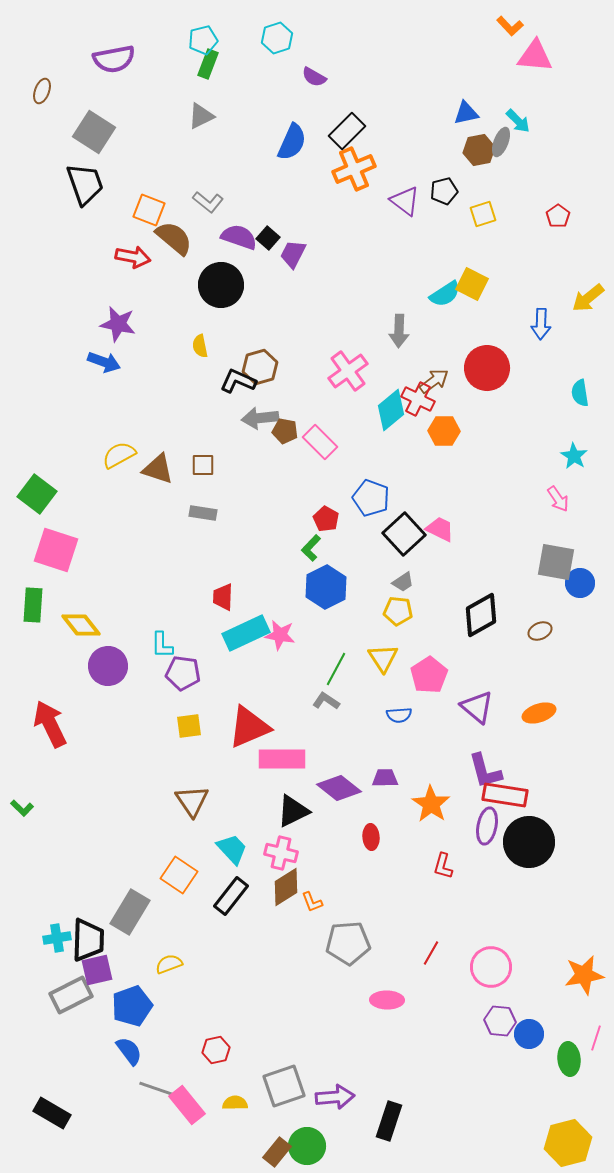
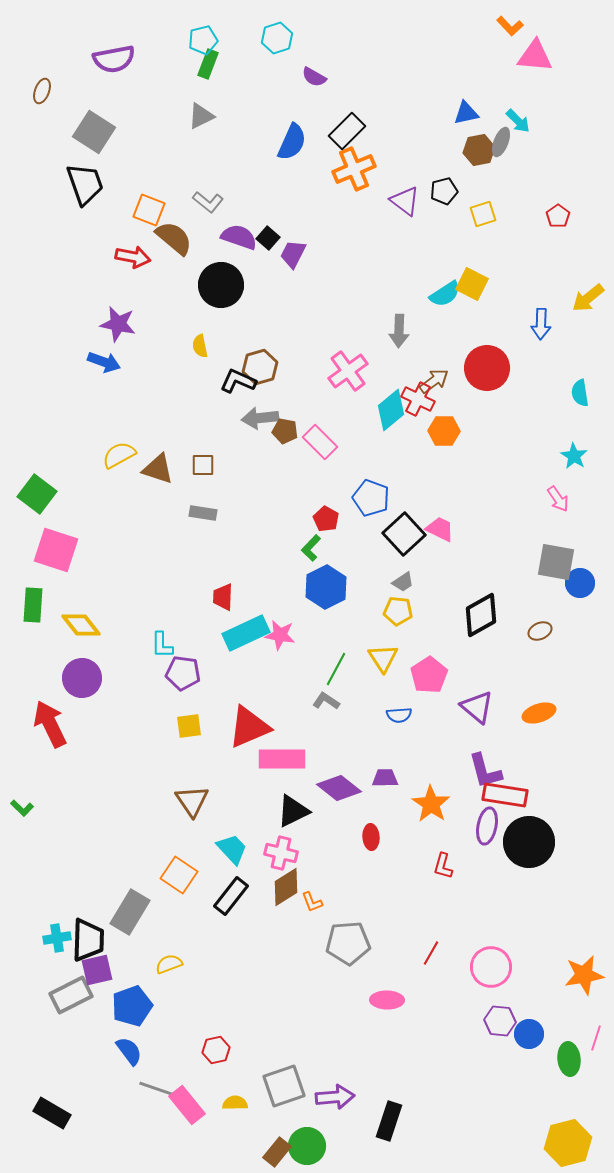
purple circle at (108, 666): moved 26 px left, 12 px down
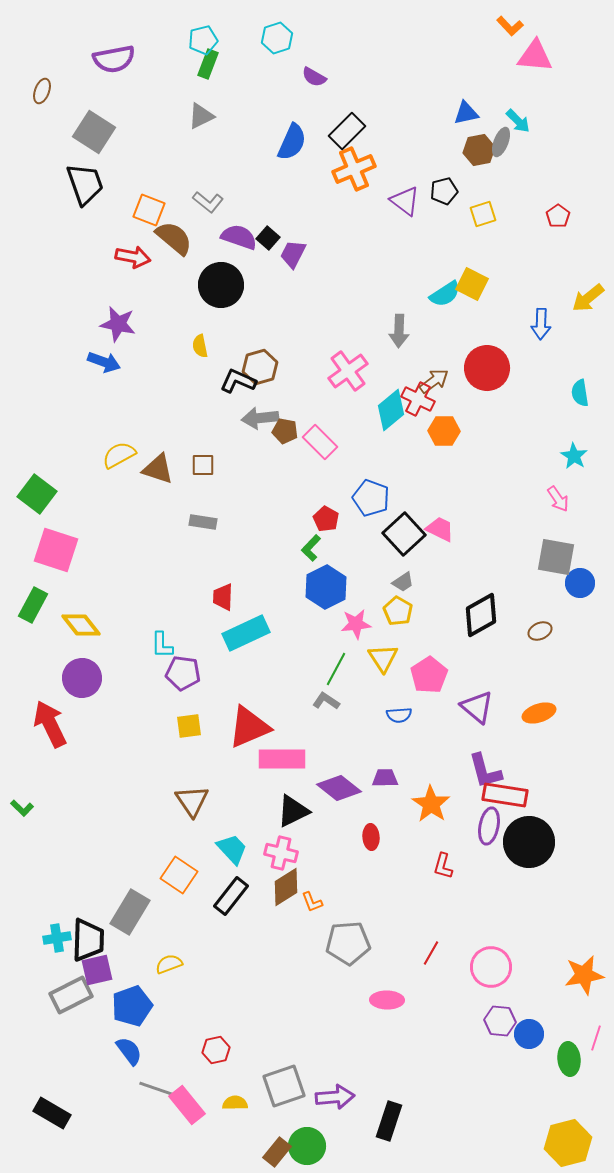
gray rectangle at (203, 513): moved 9 px down
gray square at (556, 562): moved 5 px up
green rectangle at (33, 605): rotated 24 degrees clockwise
yellow pentagon at (398, 611): rotated 24 degrees clockwise
pink star at (280, 635): moved 76 px right, 11 px up; rotated 16 degrees counterclockwise
purple ellipse at (487, 826): moved 2 px right
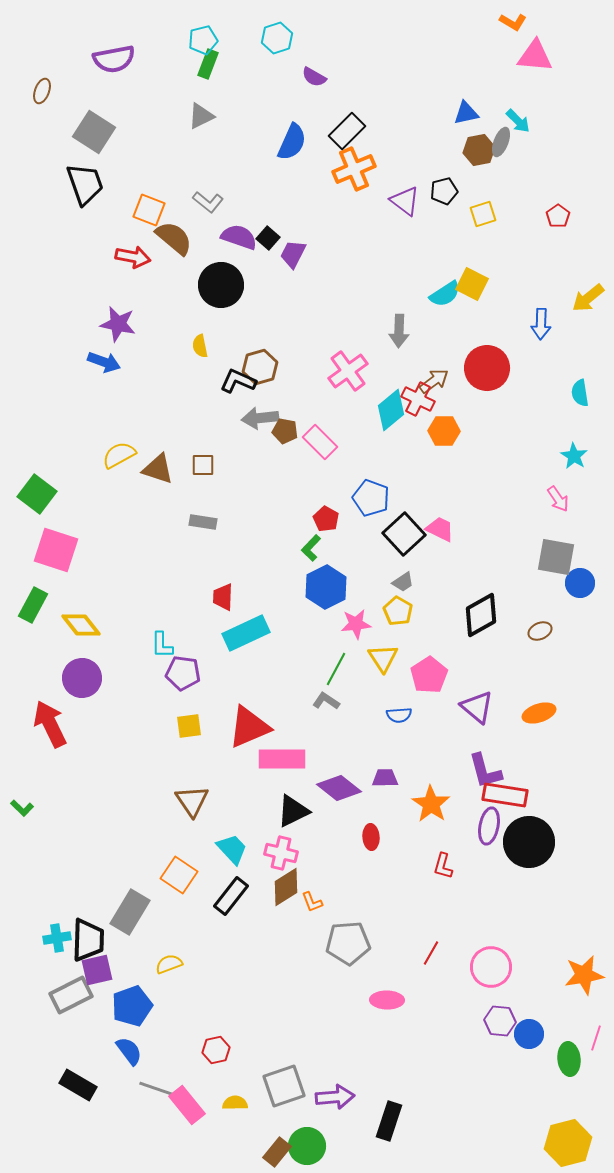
orange L-shape at (510, 26): moved 3 px right, 4 px up; rotated 16 degrees counterclockwise
black rectangle at (52, 1113): moved 26 px right, 28 px up
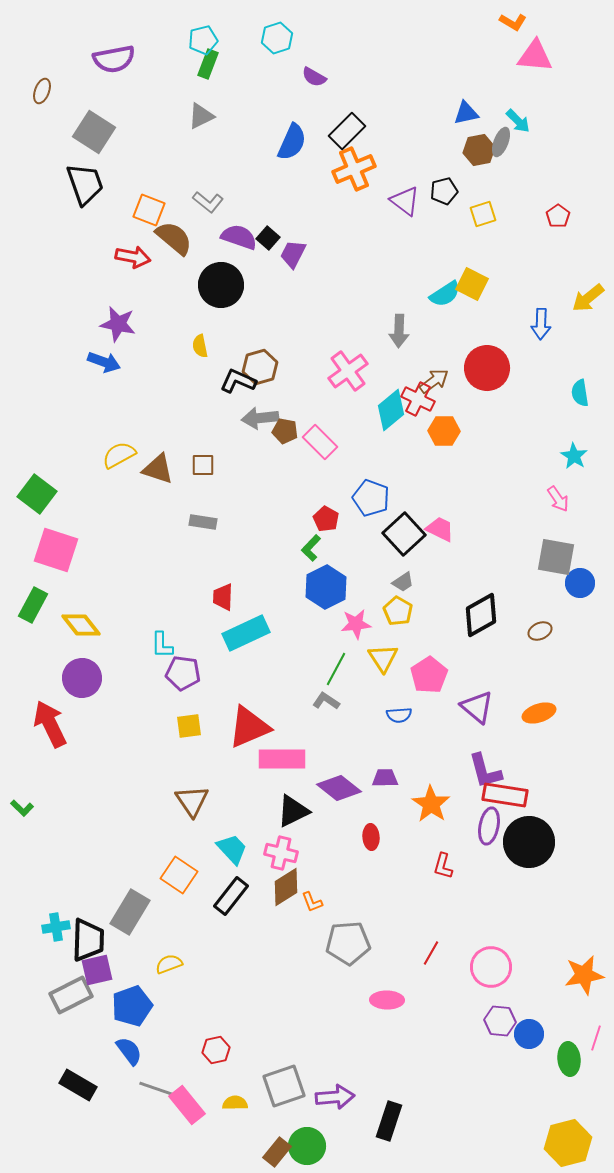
cyan cross at (57, 938): moved 1 px left, 11 px up
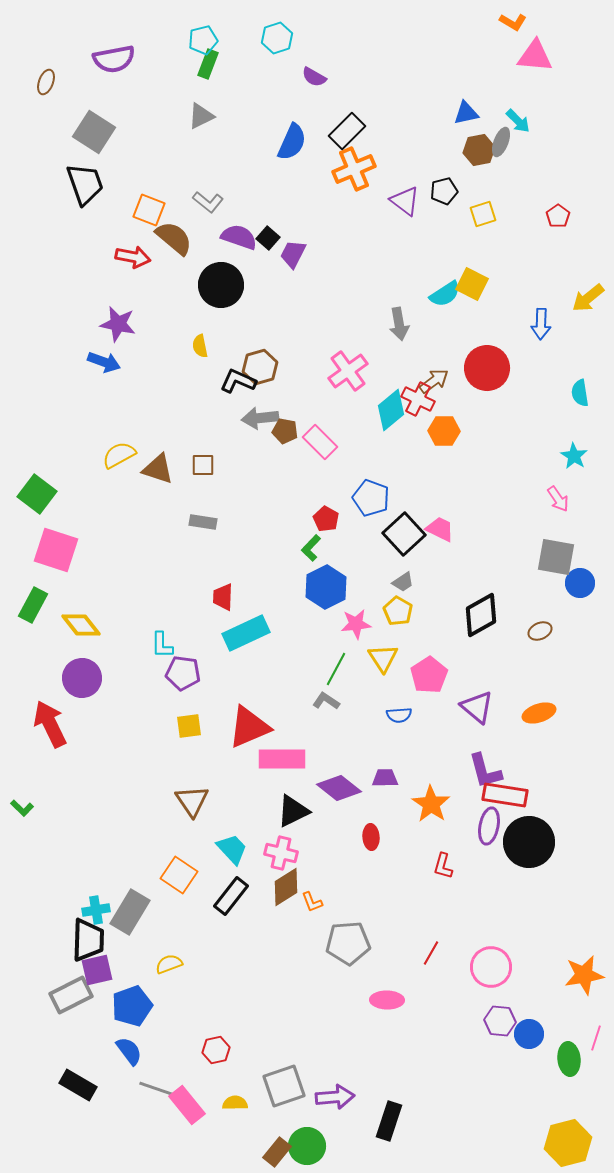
brown ellipse at (42, 91): moved 4 px right, 9 px up
gray arrow at (399, 331): moved 7 px up; rotated 12 degrees counterclockwise
cyan cross at (56, 927): moved 40 px right, 17 px up
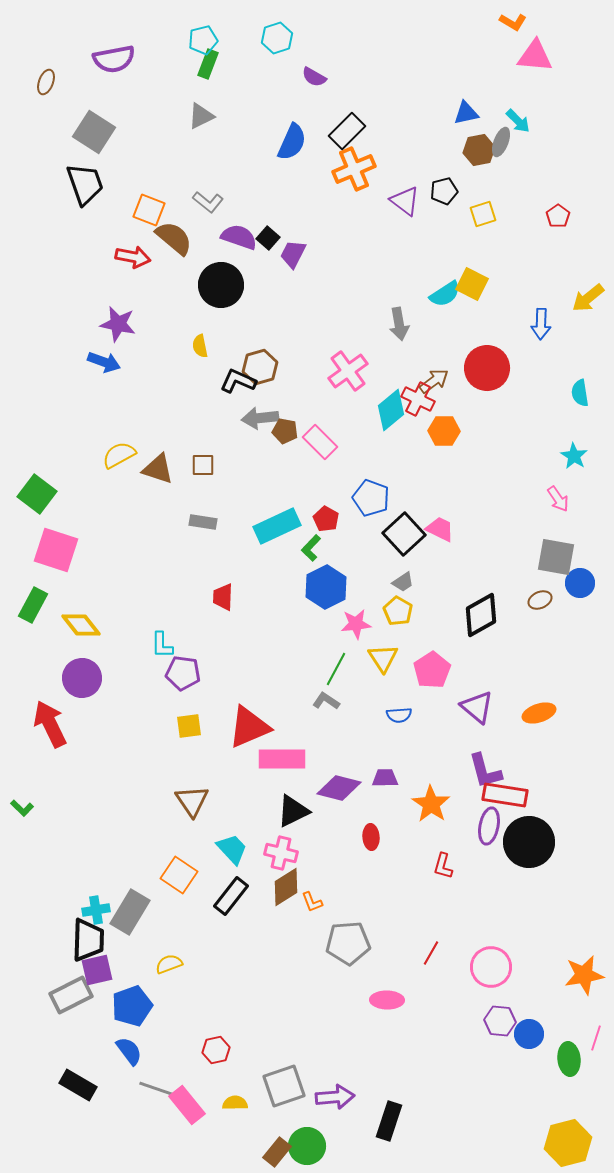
brown ellipse at (540, 631): moved 31 px up
cyan rectangle at (246, 633): moved 31 px right, 107 px up
pink pentagon at (429, 675): moved 3 px right, 5 px up
purple diamond at (339, 788): rotated 24 degrees counterclockwise
